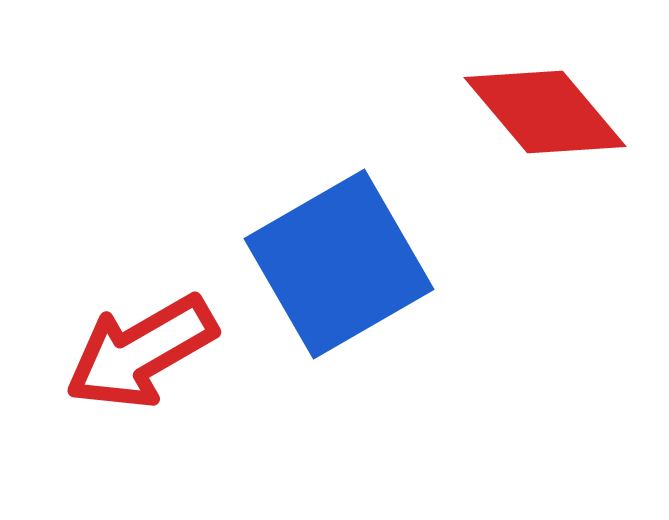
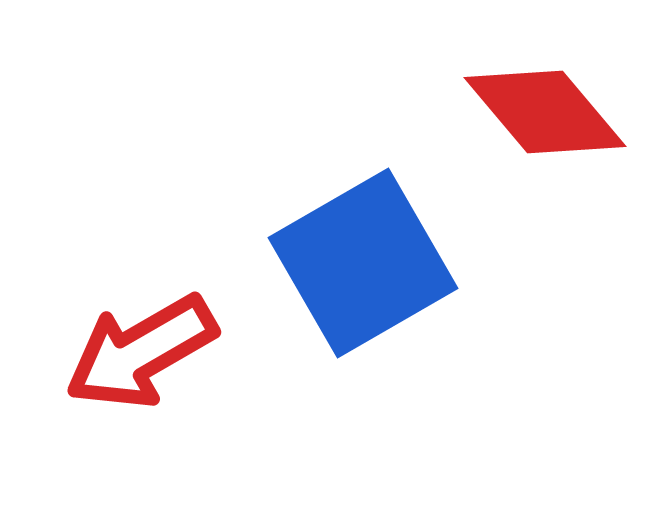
blue square: moved 24 px right, 1 px up
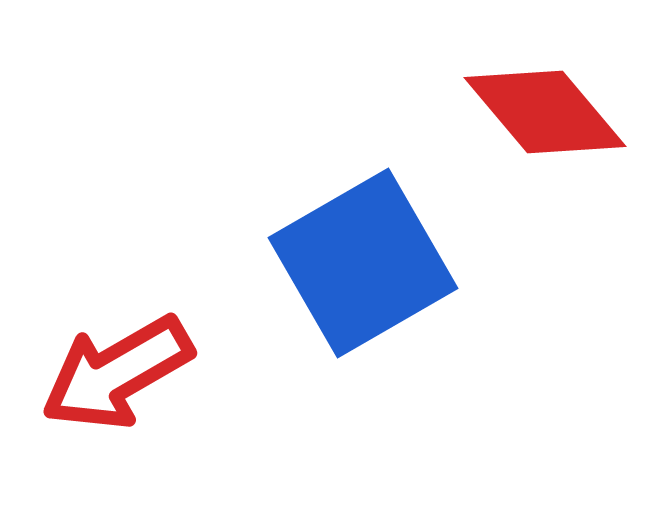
red arrow: moved 24 px left, 21 px down
